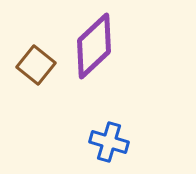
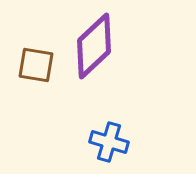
brown square: rotated 30 degrees counterclockwise
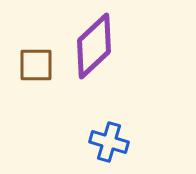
brown square: rotated 9 degrees counterclockwise
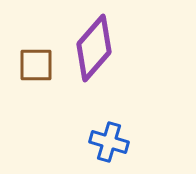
purple diamond: moved 2 px down; rotated 6 degrees counterclockwise
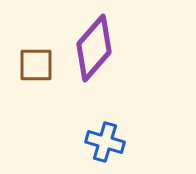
blue cross: moved 4 px left
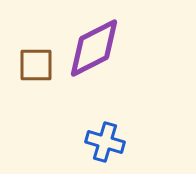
purple diamond: rotated 22 degrees clockwise
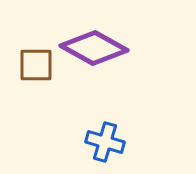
purple diamond: rotated 56 degrees clockwise
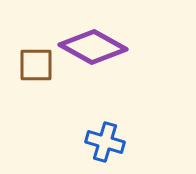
purple diamond: moved 1 px left, 1 px up
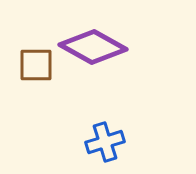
blue cross: rotated 33 degrees counterclockwise
